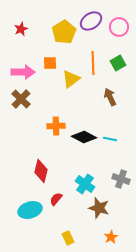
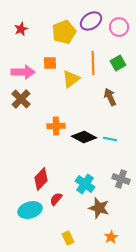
yellow pentagon: rotated 10 degrees clockwise
red diamond: moved 8 px down; rotated 30 degrees clockwise
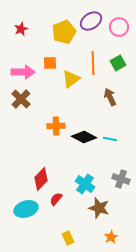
cyan ellipse: moved 4 px left, 1 px up
